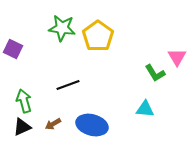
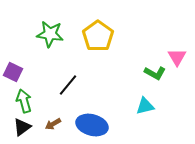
green star: moved 12 px left, 6 px down
purple square: moved 23 px down
green L-shape: rotated 30 degrees counterclockwise
black line: rotated 30 degrees counterclockwise
cyan triangle: moved 3 px up; rotated 18 degrees counterclockwise
black triangle: rotated 12 degrees counterclockwise
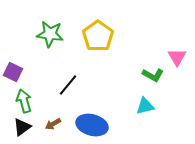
green L-shape: moved 2 px left, 2 px down
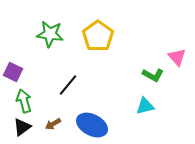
pink triangle: rotated 12 degrees counterclockwise
blue ellipse: rotated 12 degrees clockwise
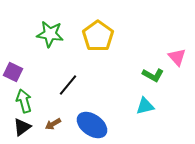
blue ellipse: rotated 8 degrees clockwise
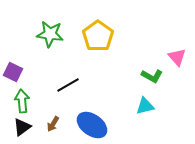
green L-shape: moved 1 px left, 1 px down
black line: rotated 20 degrees clockwise
green arrow: moved 2 px left; rotated 10 degrees clockwise
brown arrow: rotated 28 degrees counterclockwise
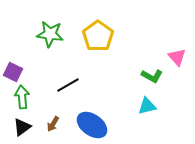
green arrow: moved 4 px up
cyan triangle: moved 2 px right
